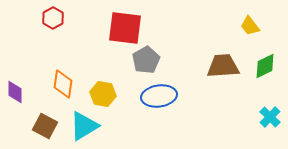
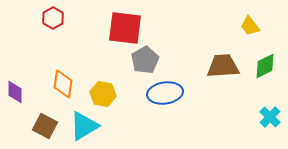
gray pentagon: moved 1 px left
blue ellipse: moved 6 px right, 3 px up
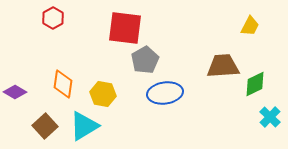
yellow trapezoid: rotated 115 degrees counterclockwise
green diamond: moved 10 px left, 18 px down
purple diamond: rotated 60 degrees counterclockwise
brown square: rotated 20 degrees clockwise
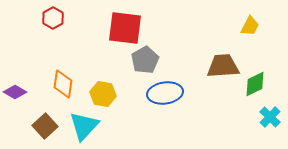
cyan triangle: rotated 16 degrees counterclockwise
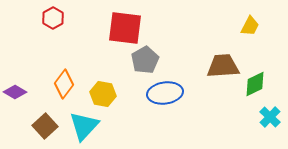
orange diamond: moved 1 px right; rotated 28 degrees clockwise
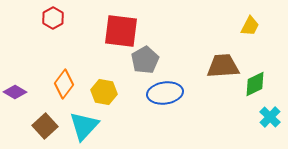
red square: moved 4 px left, 3 px down
yellow hexagon: moved 1 px right, 2 px up
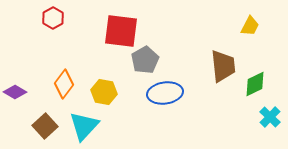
brown trapezoid: rotated 88 degrees clockwise
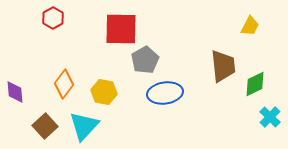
red square: moved 2 px up; rotated 6 degrees counterclockwise
purple diamond: rotated 55 degrees clockwise
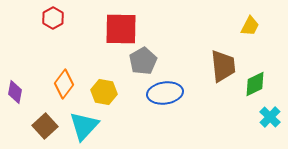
gray pentagon: moved 2 px left, 1 px down
purple diamond: rotated 15 degrees clockwise
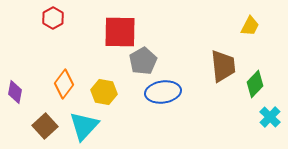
red square: moved 1 px left, 3 px down
green diamond: rotated 20 degrees counterclockwise
blue ellipse: moved 2 px left, 1 px up
